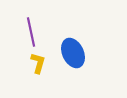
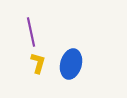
blue ellipse: moved 2 px left, 11 px down; rotated 40 degrees clockwise
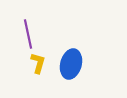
purple line: moved 3 px left, 2 px down
